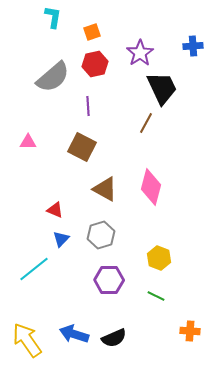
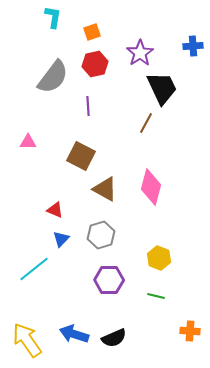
gray semicircle: rotated 12 degrees counterclockwise
brown square: moved 1 px left, 9 px down
green line: rotated 12 degrees counterclockwise
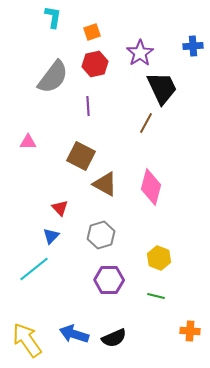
brown triangle: moved 5 px up
red triangle: moved 5 px right, 2 px up; rotated 24 degrees clockwise
blue triangle: moved 10 px left, 3 px up
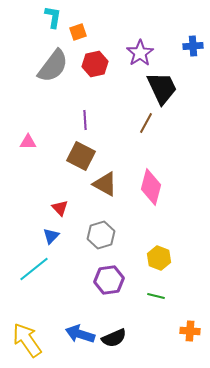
orange square: moved 14 px left
gray semicircle: moved 11 px up
purple line: moved 3 px left, 14 px down
purple hexagon: rotated 8 degrees counterclockwise
blue arrow: moved 6 px right
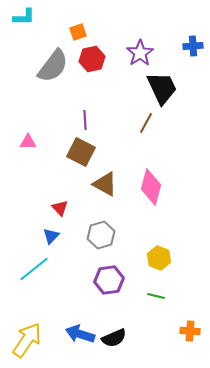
cyan L-shape: moved 29 px left; rotated 80 degrees clockwise
red hexagon: moved 3 px left, 5 px up
brown square: moved 4 px up
yellow arrow: rotated 69 degrees clockwise
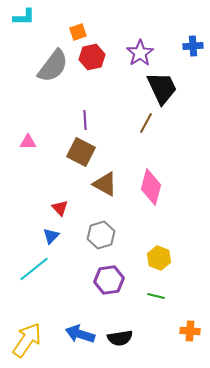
red hexagon: moved 2 px up
black semicircle: moved 6 px right; rotated 15 degrees clockwise
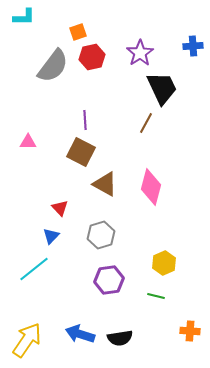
yellow hexagon: moved 5 px right, 5 px down; rotated 15 degrees clockwise
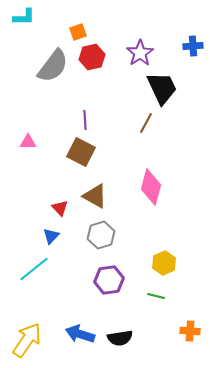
brown triangle: moved 10 px left, 12 px down
